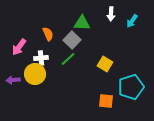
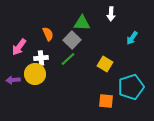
cyan arrow: moved 17 px down
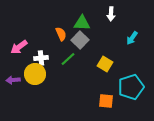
orange semicircle: moved 13 px right
gray square: moved 8 px right
pink arrow: rotated 18 degrees clockwise
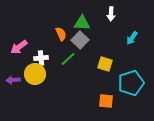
yellow square: rotated 14 degrees counterclockwise
cyan pentagon: moved 4 px up
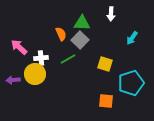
pink arrow: rotated 78 degrees clockwise
green line: rotated 14 degrees clockwise
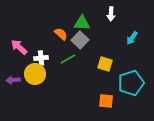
orange semicircle: rotated 24 degrees counterclockwise
